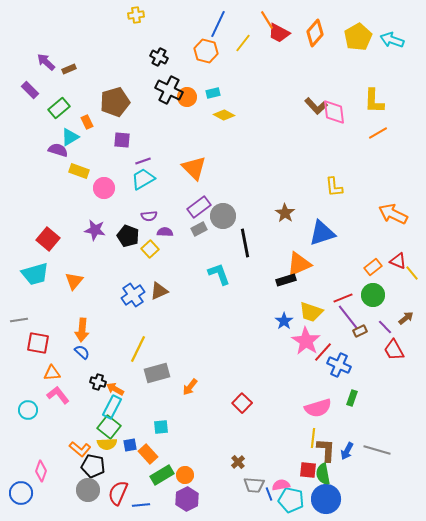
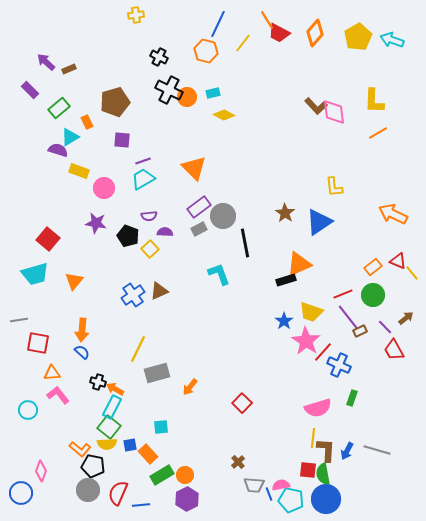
purple star at (95, 230): moved 1 px right, 7 px up
blue triangle at (322, 233): moved 3 px left, 11 px up; rotated 16 degrees counterclockwise
red line at (343, 298): moved 4 px up
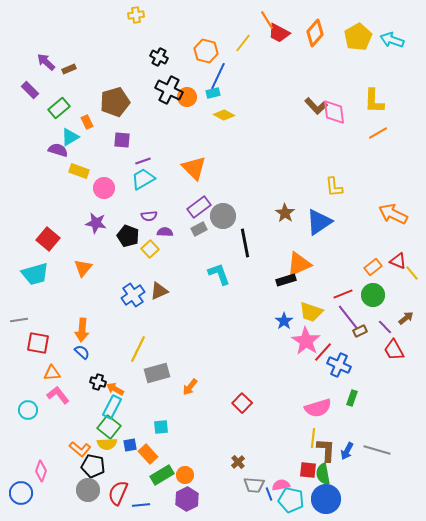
blue line at (218, 24): moved 52 px down
orange triangle at (74, 281): moved 9 px right, 13 px up
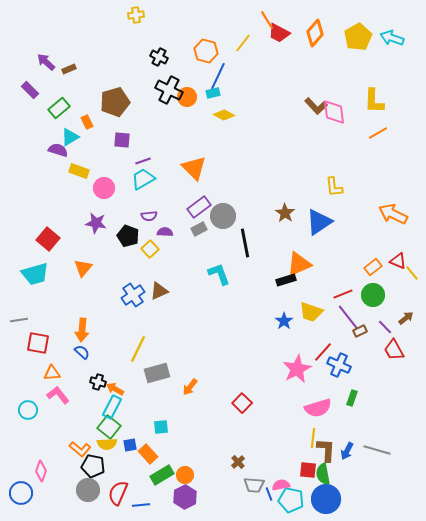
cyan arrow at (392, 40): moved 2 px up
pink star at (306, 341): moved 9 px left, 28 px down; rotated 12 degrees clockwise
purple hexagon at (187, 499): moved 2 px left, 2 px up
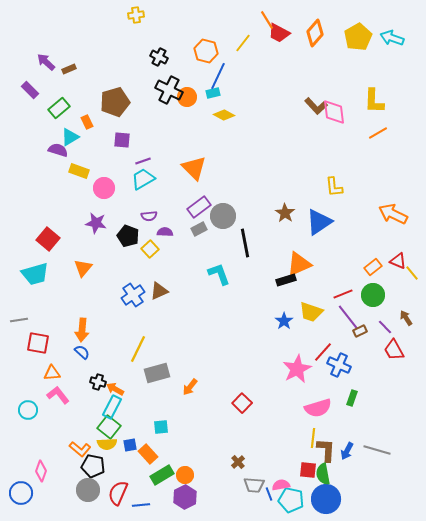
brown arrow at (406, 318): rotated 84 degrees counterclockwise
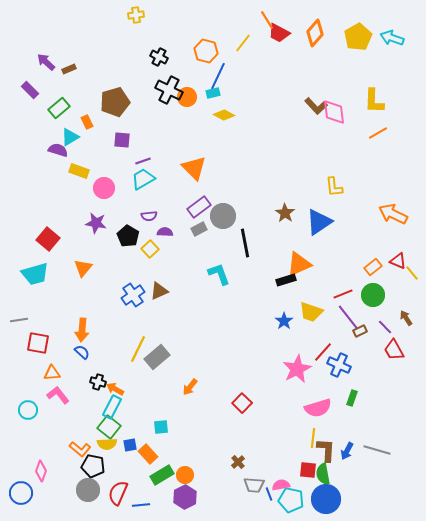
black pentagon at (128, 236): rotated 10 degrees clockwise
gray rectangle at (157, 373): moved 16 px up; rotated 25 degrees counterclockwise
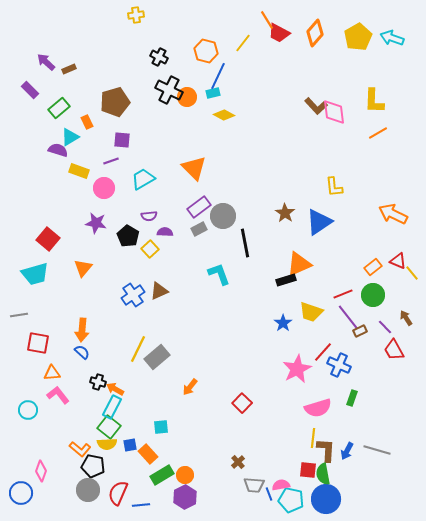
purple line at (143, 161): moved 32 px left
gray line at (19, 320): moved 5 px up
blue star at (284, 321): moved 1 px left, 2 px down
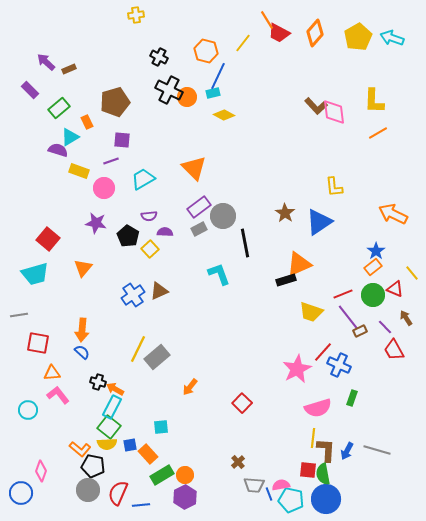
red triangle at (398, 261): moved 3 px left, 28 px down
blue star at (283, 323): moved 93 px right, 72 px up
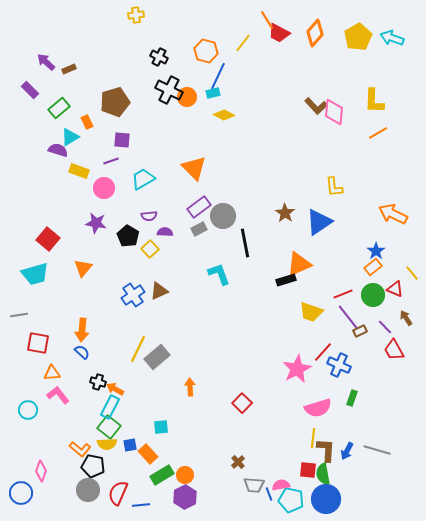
pink diamond at (334, 112): rotated 12 degrees clockwise
orange arrow at (190, 387): rotated 138 degrees clockwise
cyan rectangle at (112, 407): moved 2 px left
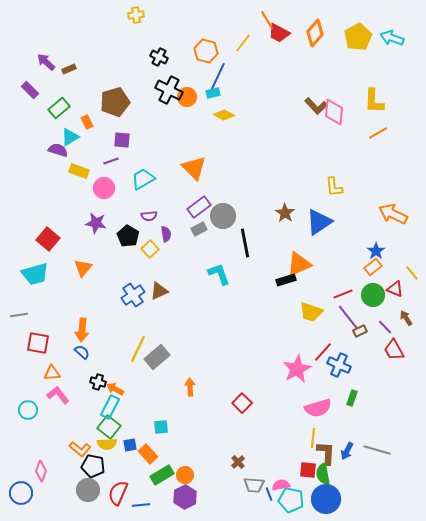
purple semicircle at (165, 232): moved 1 px right, 2 px down; rotated 77 degrees clockwise
brown L-shape at (326, 450): moved 3 px down
